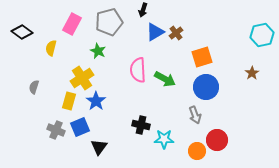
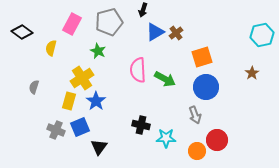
cyan star: moved 2 px right, 1 px up
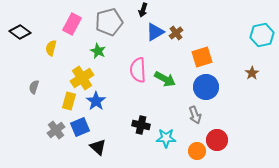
black diamond: moved 2 px left
gray cross: rotated 30 degrees clockwise
black triangle: moved 1 px left; rotated 24 degrees counterclockwise
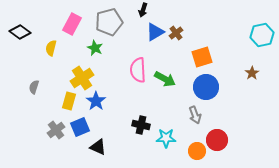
green star: moved 3 px left, 3 px up
black triangle: rotated 18 degrees counterclockwise
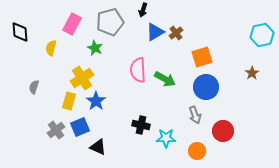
gray pentagon: moved 1 px right
black diamond: rotated 50 degrees clockwise
red circle: moved 6 px right, 9 px up
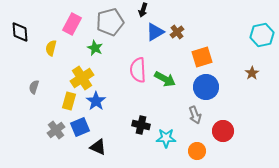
brown cross: moved 1 px right, 1 px up
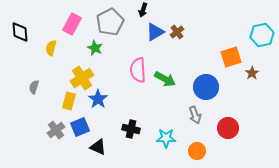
gray pentagon: rotated 12 degrees counterclockwise
orange square: moved 29 px right
blue star: moved 2 px right, 2 px up
black cross: moved 10 px left, 4 px down
red circle: moved 5 px right, 3 px up
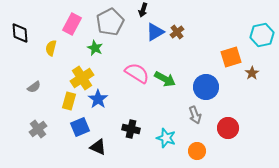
black diamond: moved 1 px down
pink semicircle: moved 1 px left, 3 px down; rotated 125 degrees clockwise
gray semicircle: rotated 144 degrees counterclockwise
gray cross: moved 18 px left, 1 px up
cyan star: rotated 18 degrees clockwise
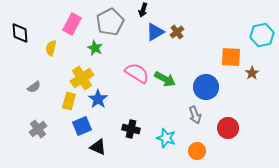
orange square: rotated 20 degrees clockwise
blue square: moved 2 px right, 1 px up
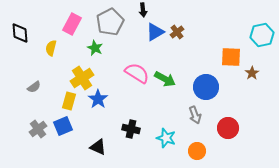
black arrow: rotated 24 degrees counterclockwise
blue square: moved 19 px left
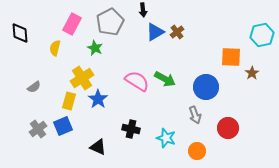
yellow semicircle: moved 4 px right
pink semicircle: moved 8 px down
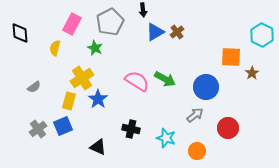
cyan hexagon: rotated 20 degrees counterclockwise
gray arrow: rotated 108 degrees counterclockwise
